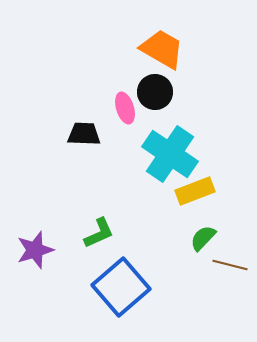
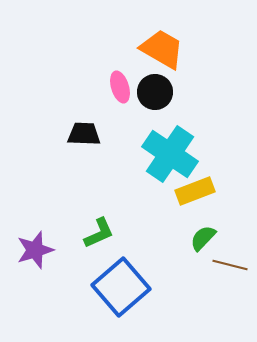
pink ellipse: moved 5 px left, 21 px up
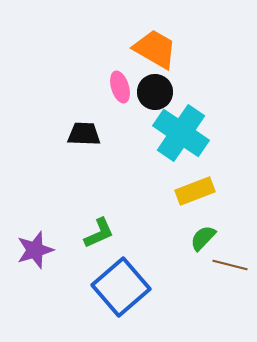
orange trapezoid: moved 7 px left
cyan cross: moved 11 px right, 21 px up
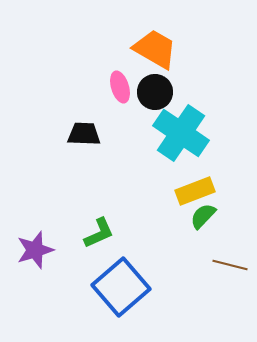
green semicircle: moved 22 px up
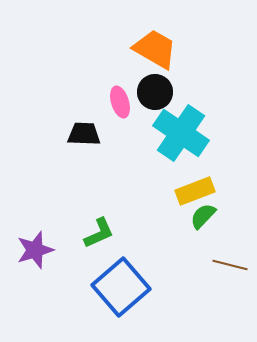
pink ellipse: moved 15 px down
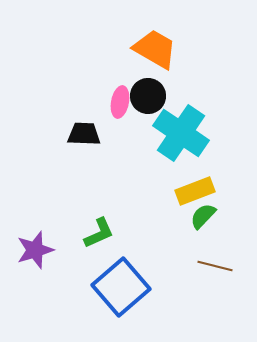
black circle: moved 7 px left, 4 px down
pink ellipse: rotated 28 degrees clockwise
brown line: moved 15 px left, 1 px down
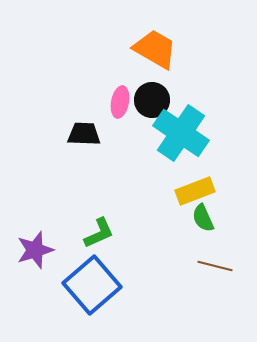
black circle: moved 4 px right, 4 px down
green semicircle: moved 2 px down; rotated 68 degrees counterclockwise
blue square: moved 29 px left, 2 px up
